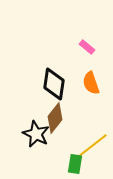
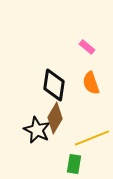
black diamond: moved 1 px down
brown diamond: rotated 8 degrees counterclockwise
black star: moved 1 px right, 4 px up
yellow line: moved 8 px up; rotated 16 degrees clockwise
green rectangle: moved 1 px left
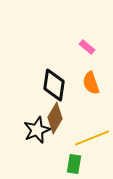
black star: rotated 24 degrees clockwise
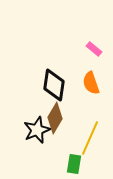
pink rectangle: moved 7 px right, 2 px down
yellow line: moved 2 px left; rotated 44 degrees counterclockwise
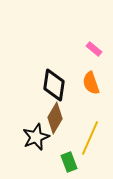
black star: moved 1 px left, 7 px down
green rectangle: moved 5 px left, 2 px up; rotated 30 degrees counterclockwise
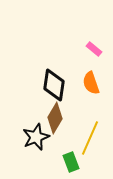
green rectangle: moved 2 px right
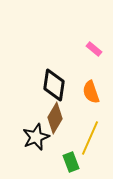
orange semicircle: moved 9 px down
